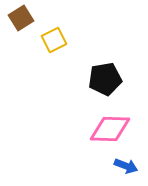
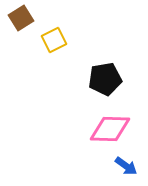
blue arrow: rotated 15 degrees clockwise
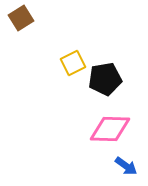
yellow square: moved 19 px right, 23 px down
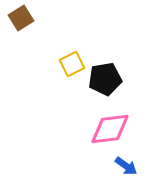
yellow square: moved 1 px left, 1 px down
pink diamond: rotated 9 degrees counterclockwise
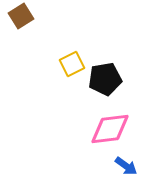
brown square: moved 2 px up
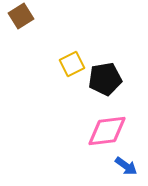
pink diamond: moved 3 px left, 2 px down
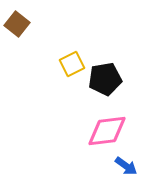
brown square: moved 4 px left, 8 px down; rotated 20 degrees counterclockwise
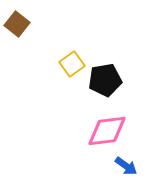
yellow square: rotated 10 degrees counterclockwise
black pentagon: moved 1 px down
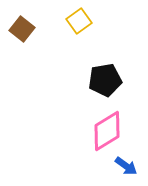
brown square: moved 5 px right, 5 px down
yellow square: moved 7 px right, 43 px up
pink diamond: rotated 24 degrees counterclockwise
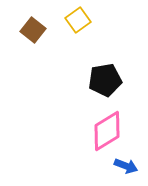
yellow square: moved 1 px left, 1 px up
brown square: moved 11 px right, 1 px down
blue arrow: rotated 15 degrees counterclockwise
